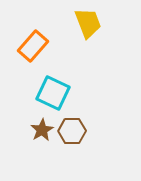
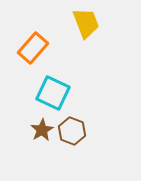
yellow trapezoid: moved 2 px left
orange rectangle: moved 2 px down
brown hexagon: rotated 20 degrees clockwise
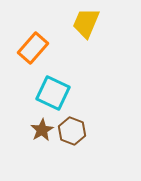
yellow trapezoid: rotated 136 degrees counterclockwise
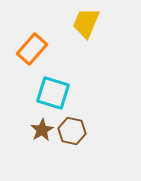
orange rectangle: moved 1 px left, 1 px down
cyan square: rotated 8 degrees counterclockwise
brown hexagon: rotated 8 degrees counterclockwise
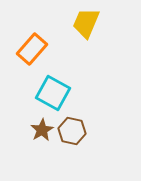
cyan square: rotated 12 degrees clockwise
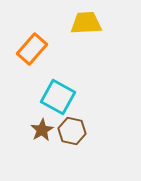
yellow trapezoid: rotated 64 degrees clockwise
cyan square: moved 5 px right, 4 px down
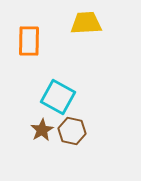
orange rectangle: moved 3 px left, 8 px up; rotated 40 degrees counterclockwise
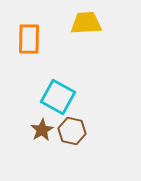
orange rectangle: moved 2 px up
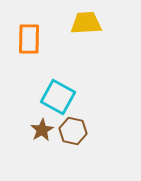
brown hexagon: moved 1 px right
